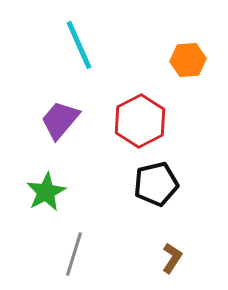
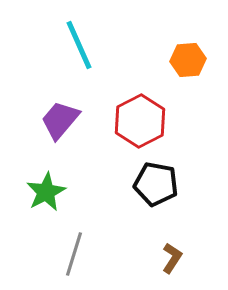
black pentagon: rotated 24 degrees clockwise
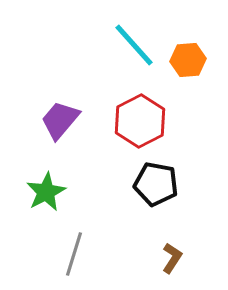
cyan line: moved 55 px right; rotated 18 degrees counterclockwise
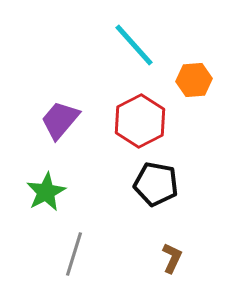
orange hexagon: moved 6 px right, 20 px down
brown L-shape: rotated 8 degrees counterclockwise
